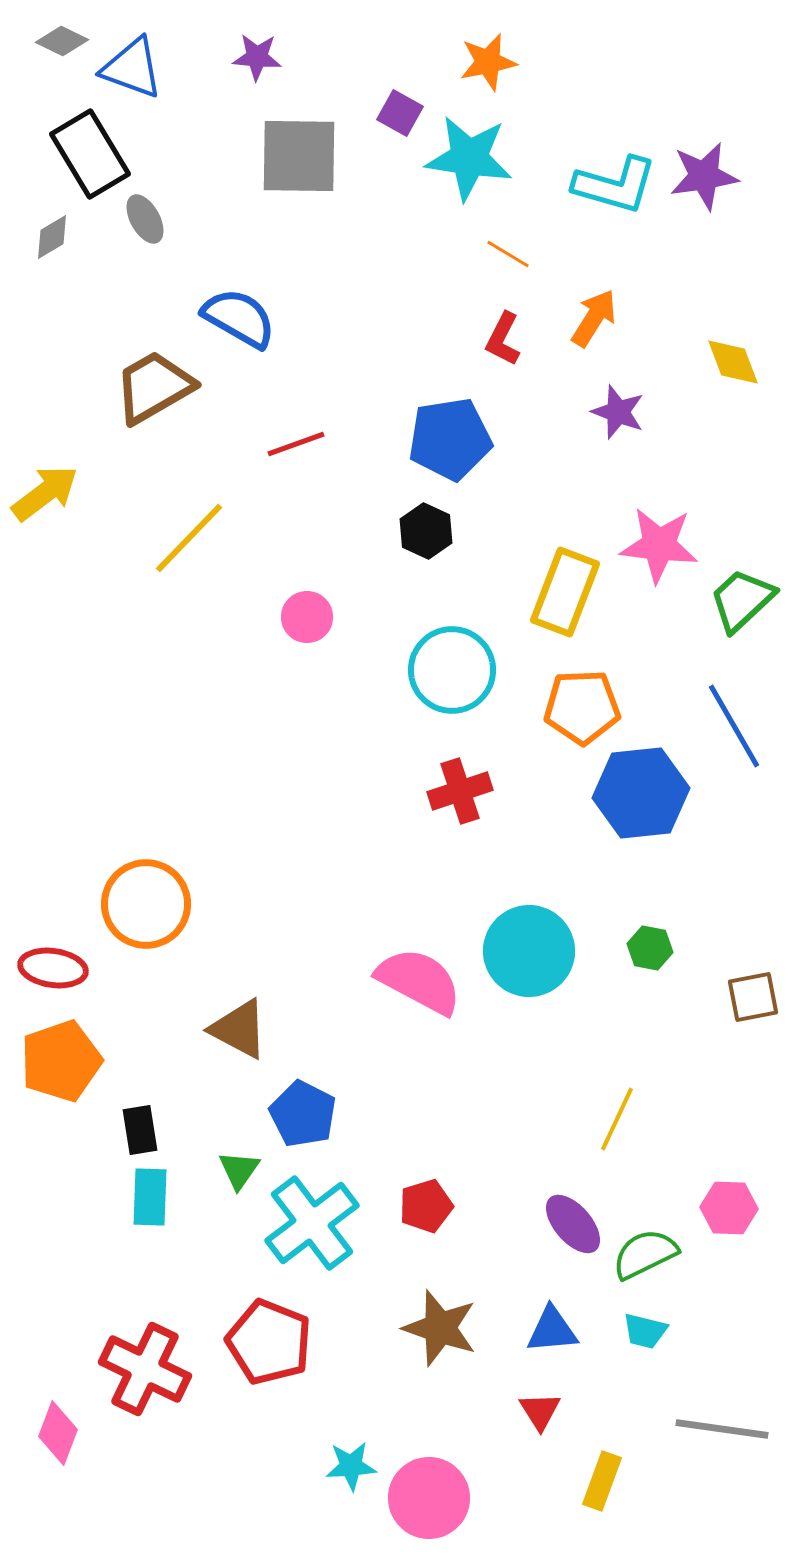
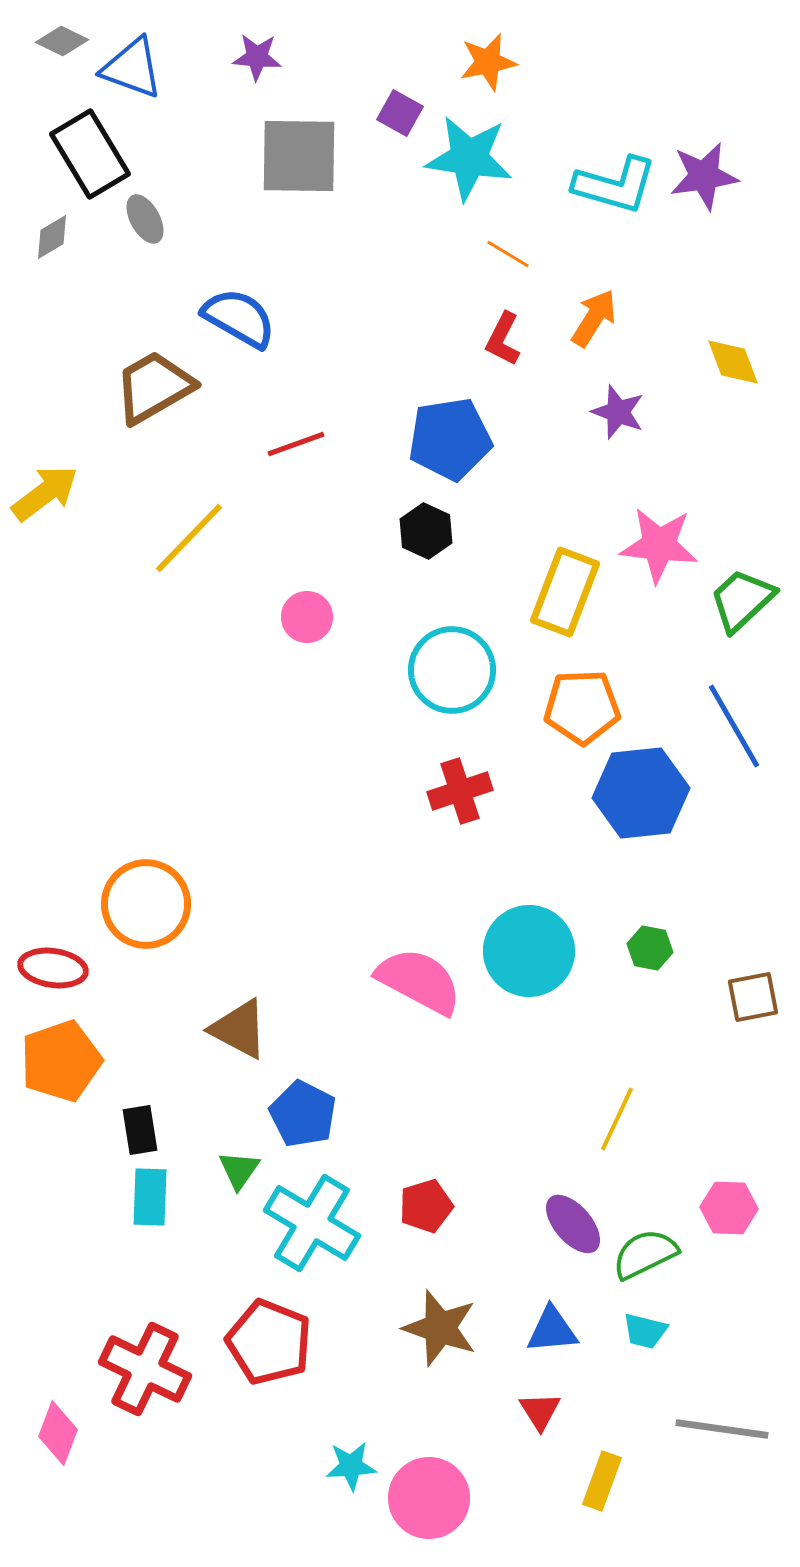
cyan cross at (312, 1223): rotated 22 degrees counterclockwise
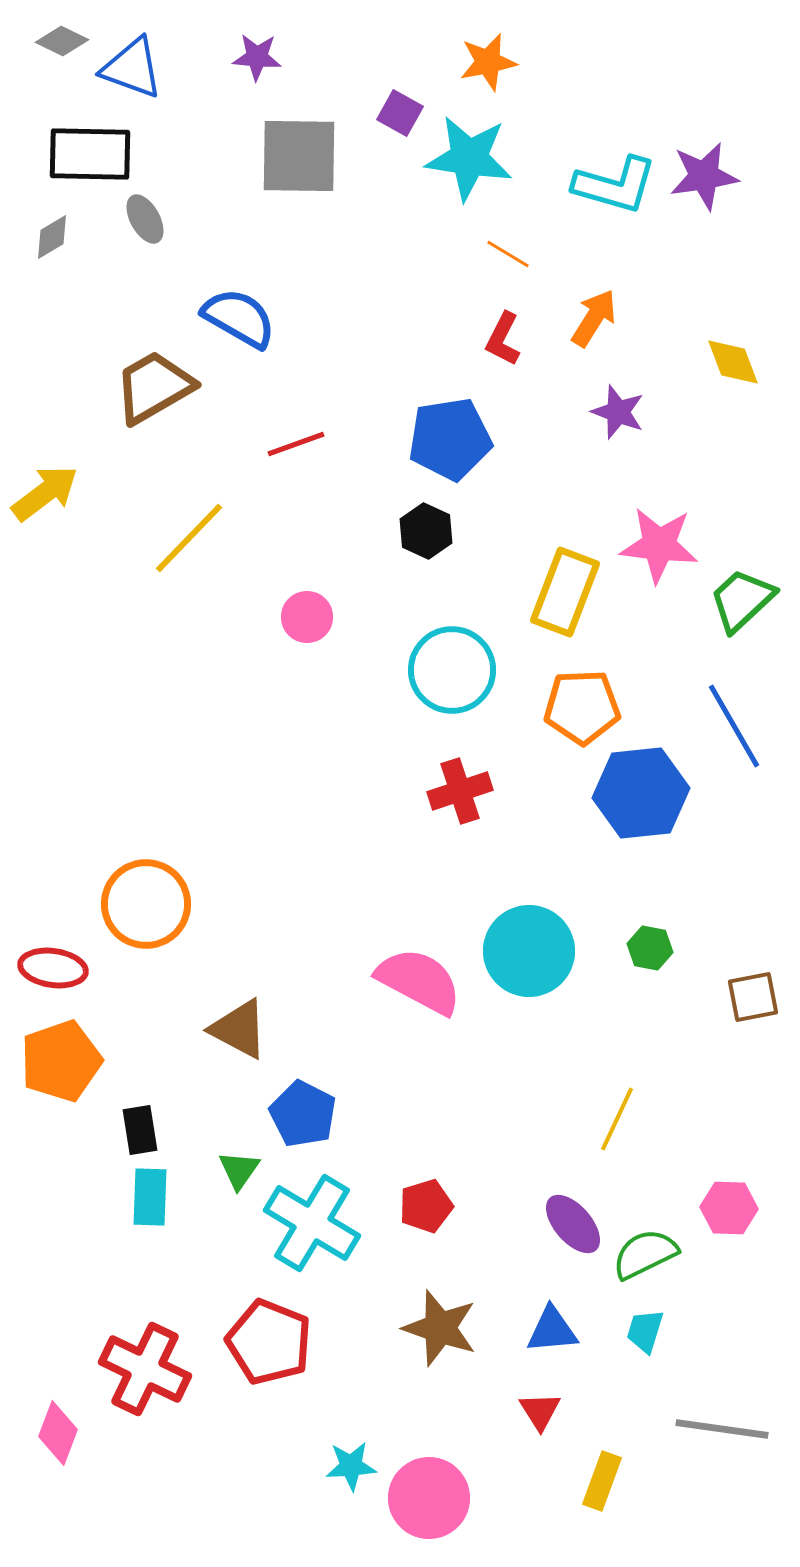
black rectangle at (90, 154): rotated 58 degrees counterclockwise
cyan trapezoid at (645, 1331): rotated 93 degrees clockwise
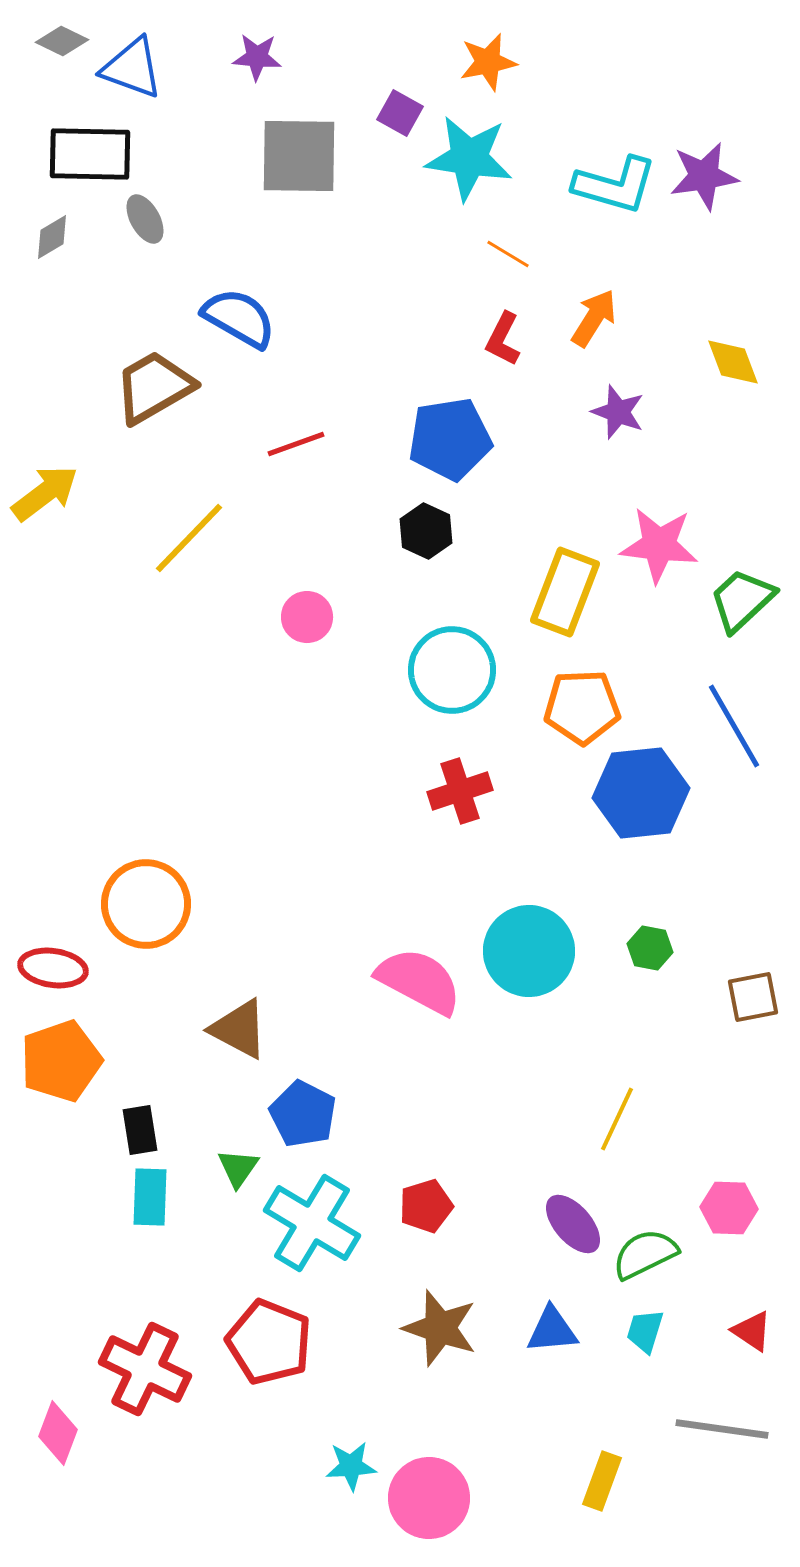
green triangle at (239, 1170): moved 1 px left, 2 px up
red triangle at (540, 1411): moved 212 px right, 80 px up; rotated 24 degrees counterclockwise
